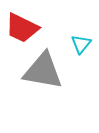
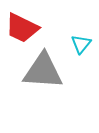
gray triangle: rotated 6 degrees counterclockwise
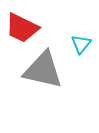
gray triangle: moved 1 px up; rotated 9 degrees clockwise
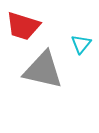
red trapezoid: moved 1 px right, 2 px up; rotated 9 degrees counterclockwise
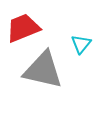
red trapezoid: moved 2 px down; rotated 141 degrees clockwise
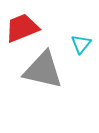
red trapezoid: moved 1 px left
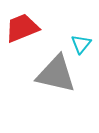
gray triangle: moved 13 px right, 4 px down
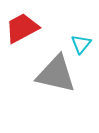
red trapezoid: rotated 6 degrees counterclockwise
